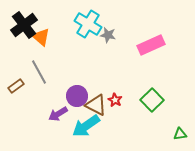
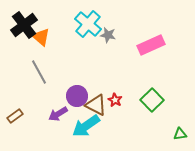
cyan cross: rotated 8 degrees clockwise
brown rectangle: moved 1 px left, 30 px down
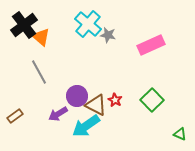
green triangle: rotated 32 degrees clockwise
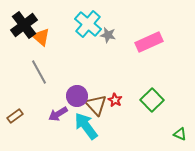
pink rectangle: moved 2 px left, 3 px up
brown triangle: rotated 20 degrees clockwise
cyan arrow: rotated 88 degrees clockwise
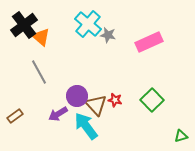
red star: rotated 16 degrees counterclockwise
green triangle: moved 1 px right, 2 px down; rotated 40 degrees counterclockwise
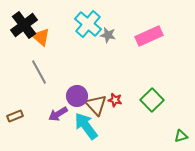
pink rectangle: moved 6 px up
brown rectangle: rotated 14 degrees clockwise
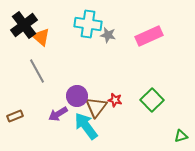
cyan cross: rotated 32 degrees counterclockwise
gray line: moved 2 px left, 1 px up
brown triangle: moved 2 px down; rotated 20 degrees clockwise
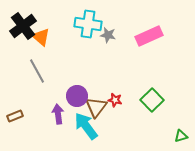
black cross: moved 1 px left, 1 px down
purple arrow: rotated 114 degrees clockwise
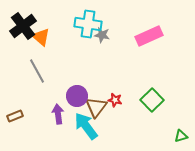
gray star: moved 6 px left
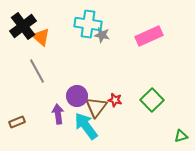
brown rectangle: moved 2 px right, 6 px down
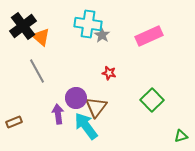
gray star: rotated 21 degrees clockwise
purple circle: moved 1 px left, 2 px down
red star: moved 6 px left, 27 px up
brown rectangle: moved 3 px left
